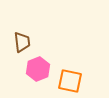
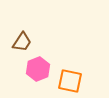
brown trapezoid: rotated 40 degrees clockwise
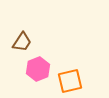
orange square: rotated 25 degrees counterclockwise
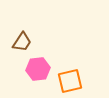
pink hexagon: rotated 15 degrees clockwise
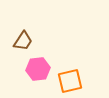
brown trapezoid: moved 1 px right, 1 px up
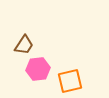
brown trapezoid: moved 1 px right, 4 px down
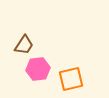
orange square: moved 1 px right, 2 px up
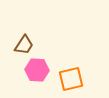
pink hexagon: moved 1 px left, 1 px down; rotated 10 degrees clockwise
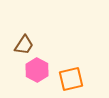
pink hexagon: rotated 25 degrees clockwise
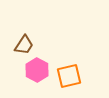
orange square: moved 2 px left, 3 px up
